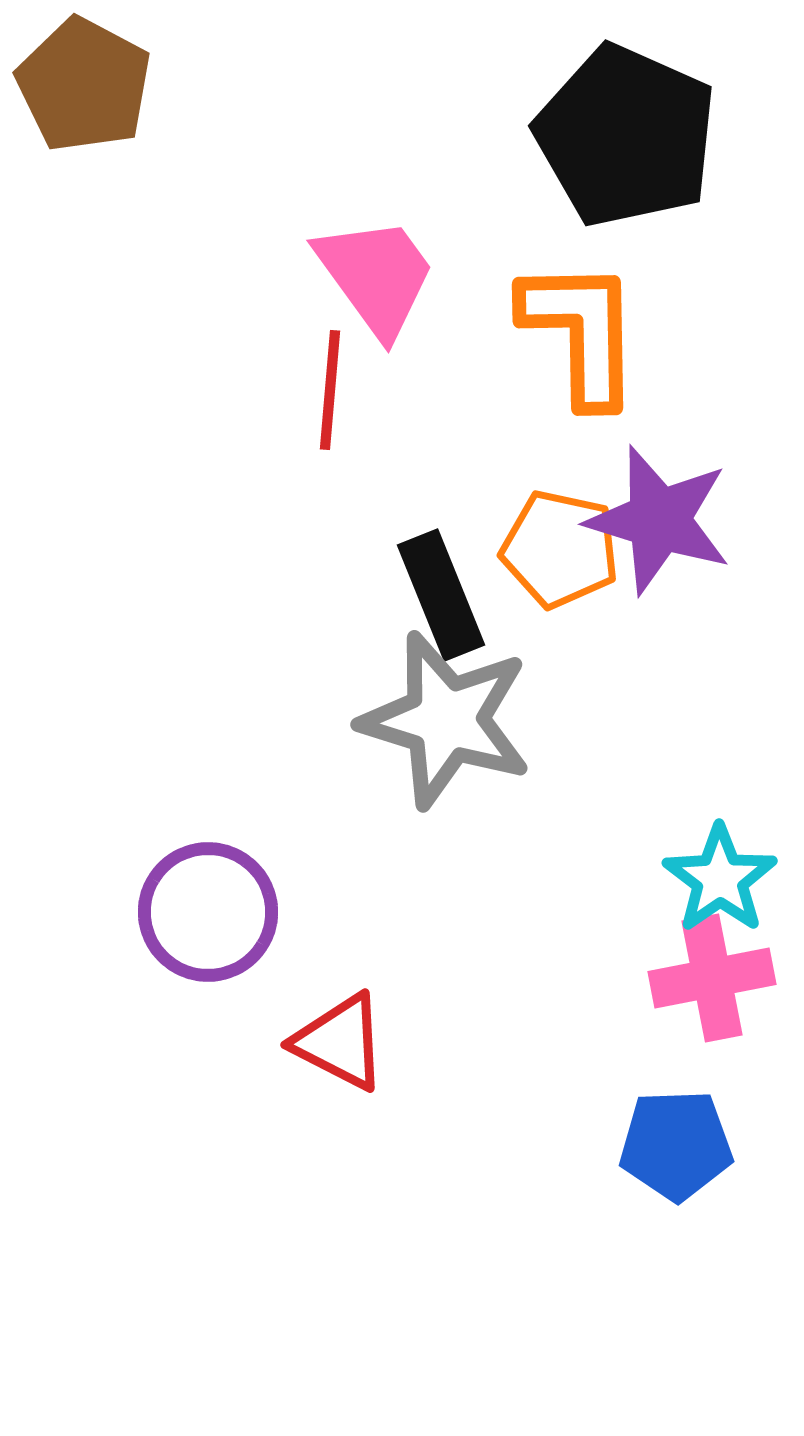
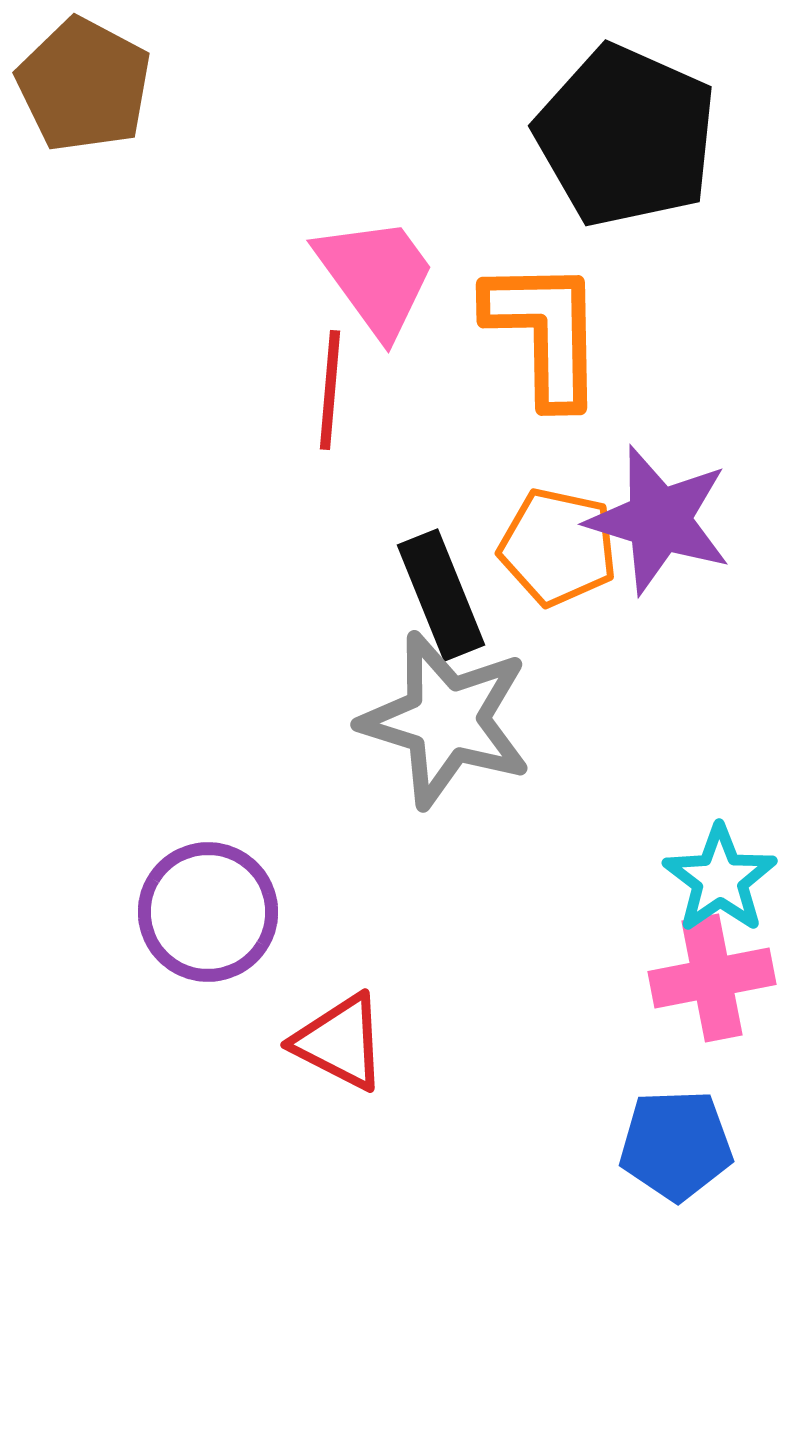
orange L-shape: moved 36 px left
orange pentagon: moved 2 px left, 2 px up
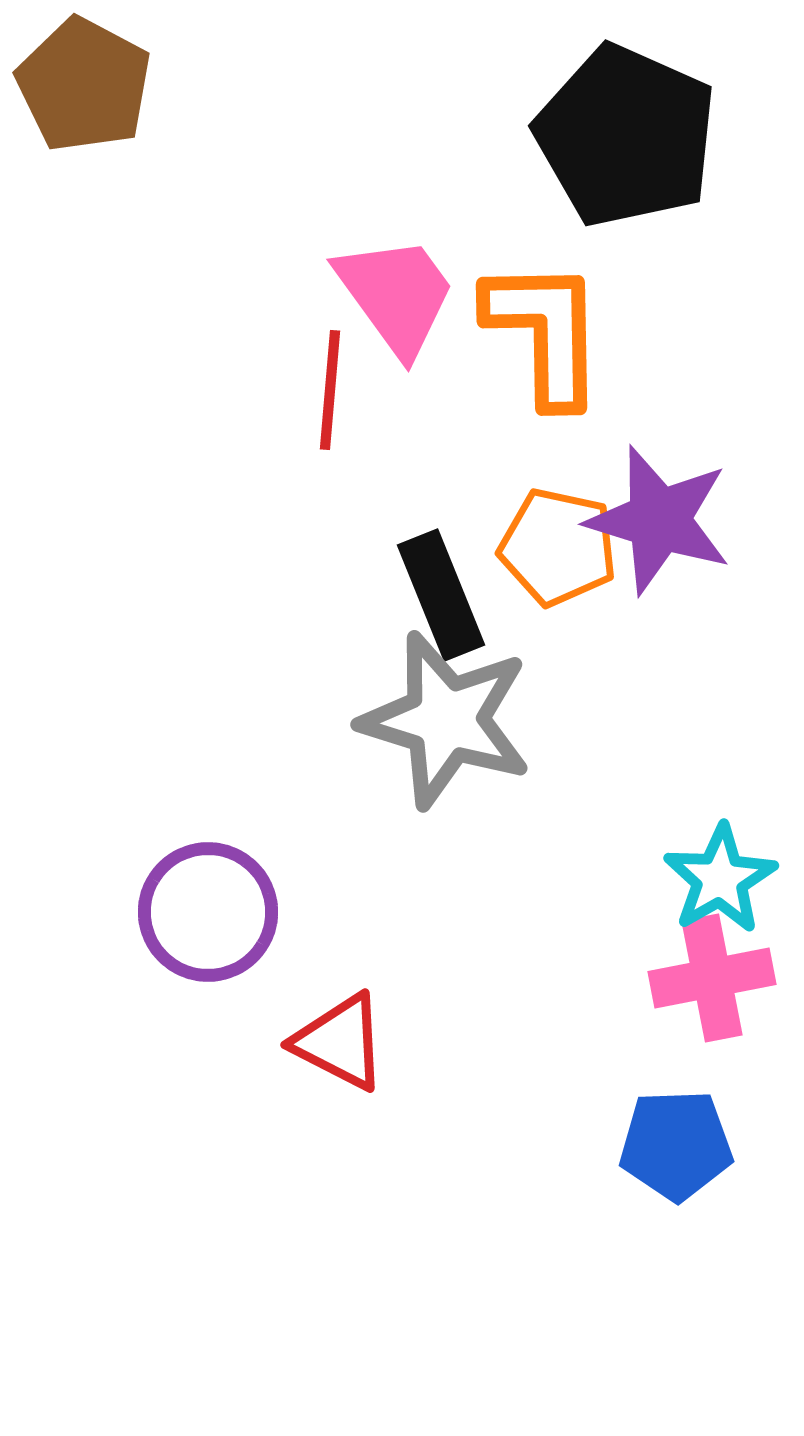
pink trapezoid: moved 20 px right, 19 px down
cyan star: rotated 5 degrees clockwise
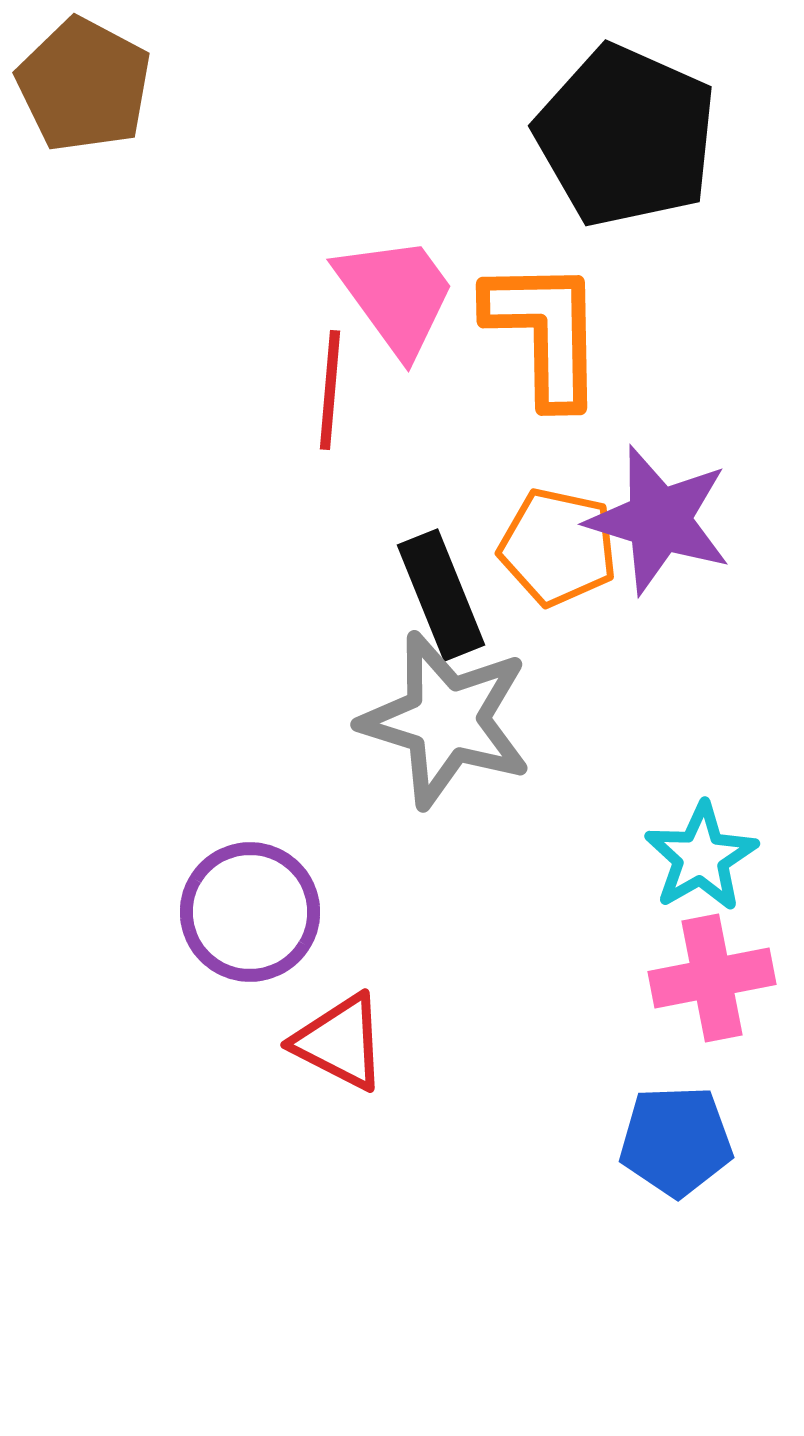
cyan star: moved 19 px left, 22 px up
purple circle: moved 42 px right
blue pentagon: moved 4 px up
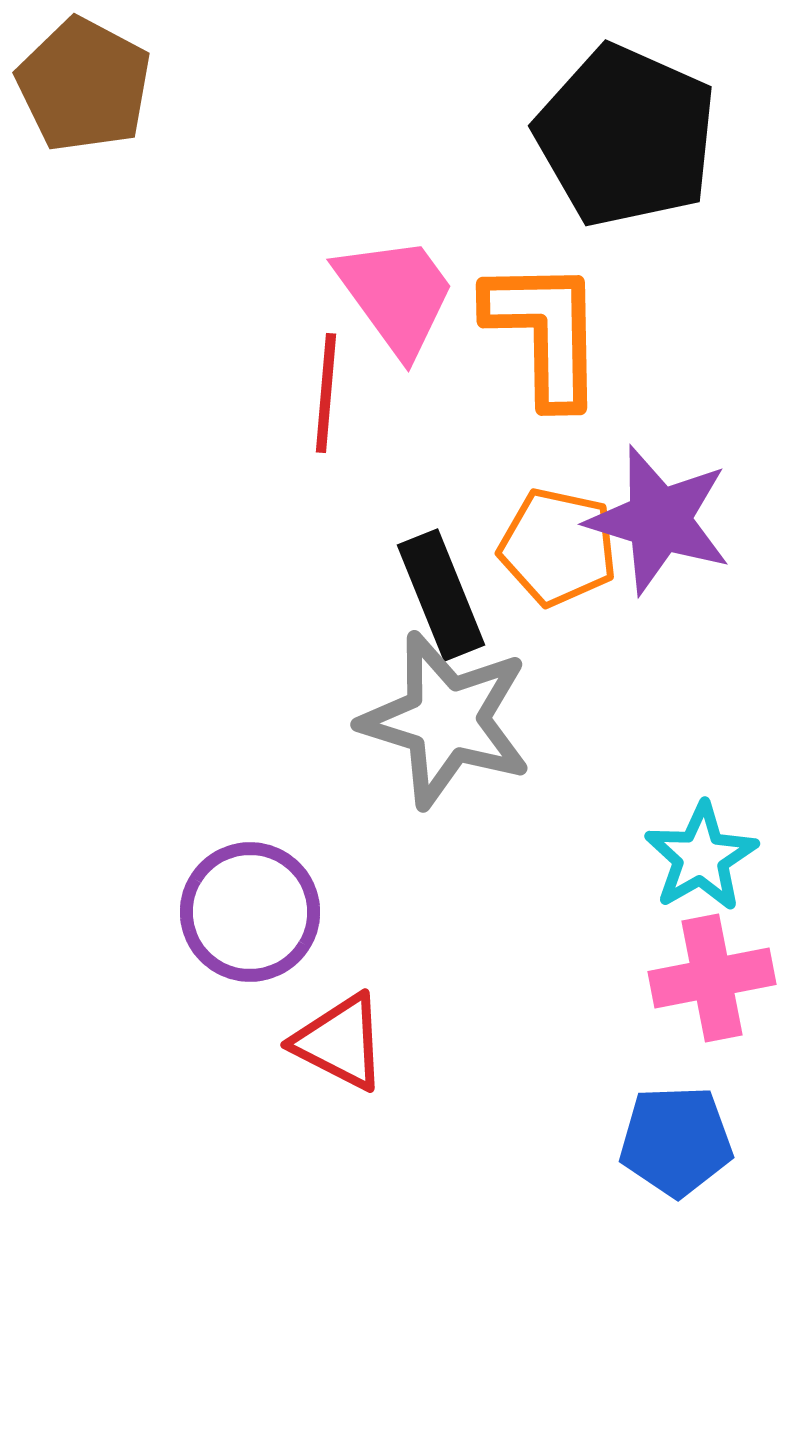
red line: moved 4 px left, 3 px down
